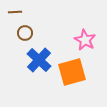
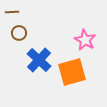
brown line: moved 3 px left
brown circle: moved 6 px left
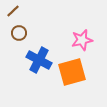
brown line: moved 1 px right, 1 px up; rotated 40 degrees counterclockwise
pink star: moved 3 px left; rotated 30 degrees clockwise
blue cross: rotated 15 degrees counterclockwise
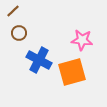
pink star: rotated 20 degrees clockwise
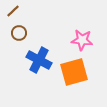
orange square: moved 2 px right
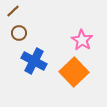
pink star: rotated 25 degrees clockwise
blue cross: moved 5 px left, 1 px down
orange square: rotated 28 degrees counterclockwise
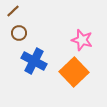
pink star: rotated 15 degrees counterclockwise
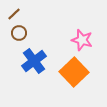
brown line: moved 1 px right, 3 px down
blue cross: rotated 25 degrees clockwise
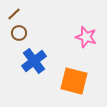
pink star: moved 4 px right, 3 px up
orange square: moved 9 px down; rotated 32 degrees counterclockwise
